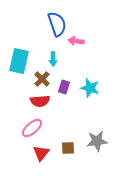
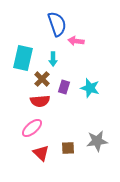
cyan rectangle: moved 4 px right, 3 px up
red triangle: rotated 24 degrees counterclockwise
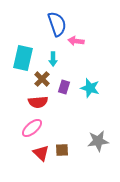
red semicircle: moved 2 px left, 1 px down
gray star: moved 1 px right
brown square: moved 6 px left, 2 px down
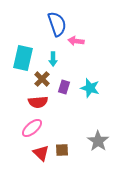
gray star: rotated 30 degrees counterclockwise
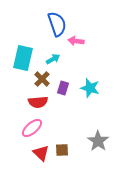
cyan arrow: rotated 120 degrees counterclockwise
purple rectangle: moved 1 px left, 1 px down
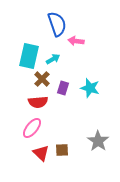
cyan rectangle: moved 6 px right, 2 px up
pink ellipse: rotated 10 degrees counterclockwise
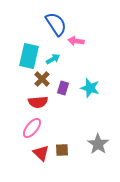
blue semicircle: moved 1 px left; rotated 15 degrees counterclockwise
gray star: moved 3 px down
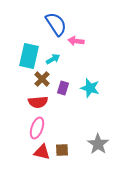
pink ellipse: moved 5 px right; rotated 20 degrees counterclockwise
red triangle: moved 1 px right, 1 px up; rotated 30 degrees counterclockwise
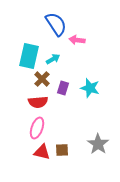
pink arrow: moved 1 px right, 1 px up
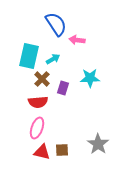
cyan star: moved 10 px up; rotated 18 degrees counterclockwise
